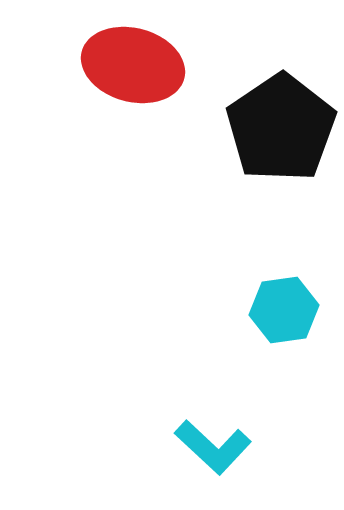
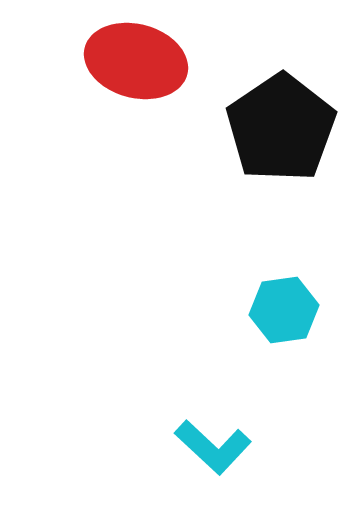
red ellipse: moved 3 px right, 4 px up
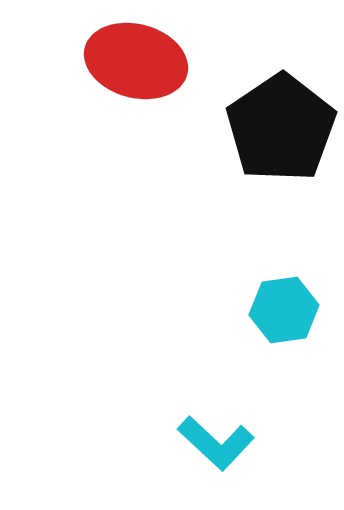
cyan L-shape: moved 3 px right, 4 px up
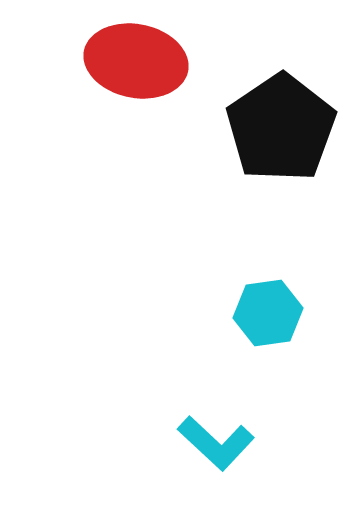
red ellipse: rotated 4 degrees counterclockwise
cyan hexagon: moved 16 px left, 3 px down
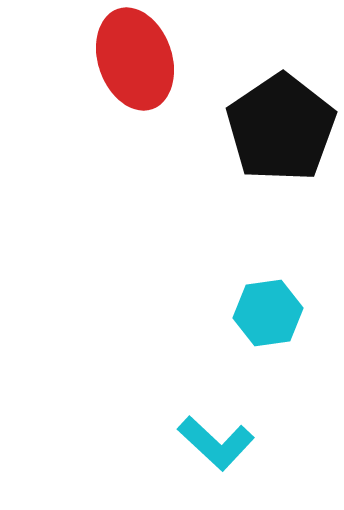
red ellipse: moved 1 px left, 2 px up; rotated 60 degrees clockwise
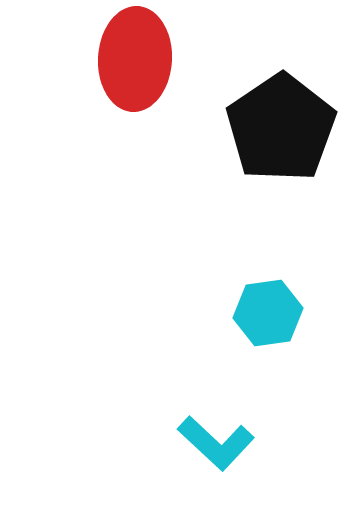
red ellipse: rotated 22 degrees clockwise
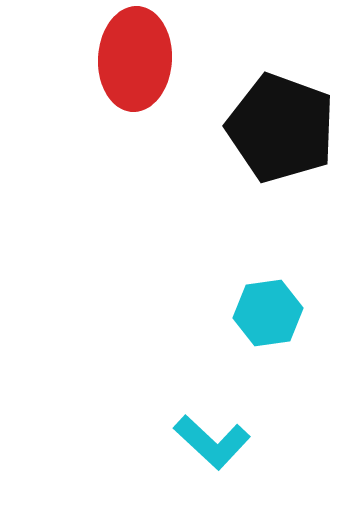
black pentagon: rotated 18 degrees counterclockwise
cyan L-shape: moved 4 px left, 1 px up
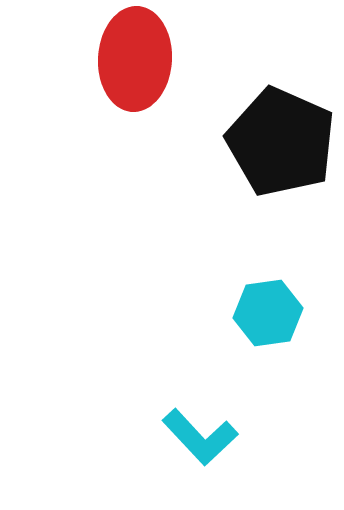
black pentagon: moved 14 px down; rotated 4 degrees clockwise
cyan L-shape: moved 12 px left, 5 px up; rotated 4 degrees clockwise
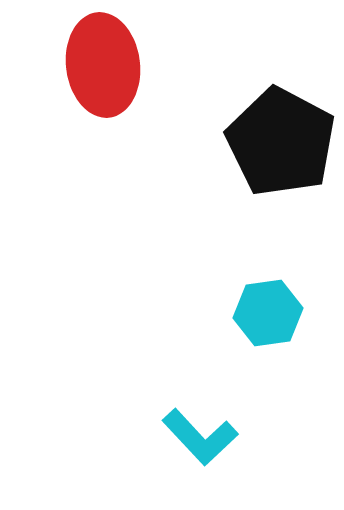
red ellipse: moved 32 px left, 6 px down; rotated 10 degrees counterclockwise
black pentagon: rotated 4 degrees clockwise
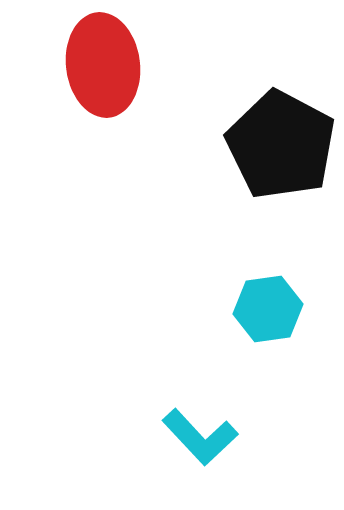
black pentagon: moved 3 px down
cyan hexagon: moved 4 px up
